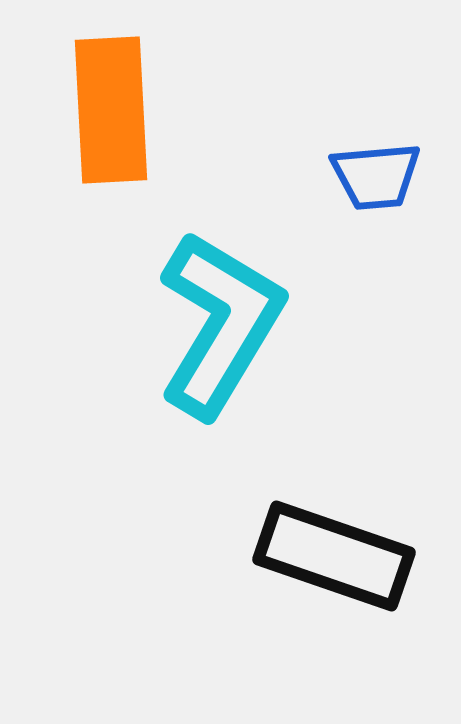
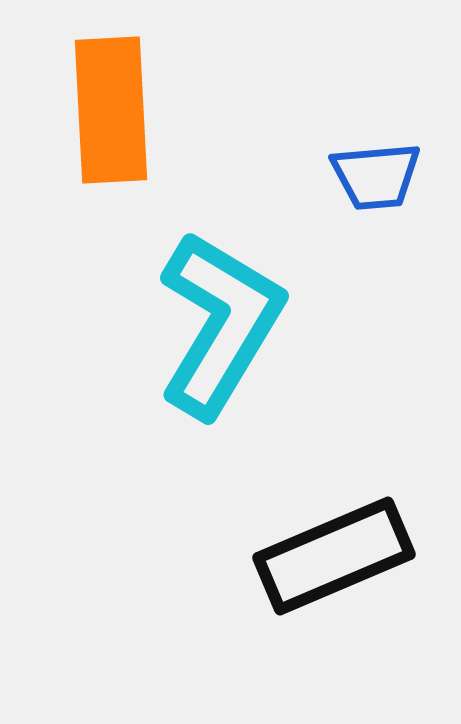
black rectangle: rotated 42 degrees counterclockwise
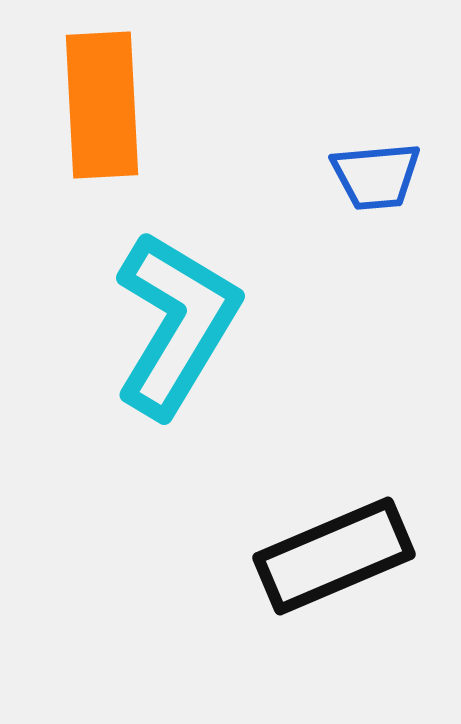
orange rectangle: moved 9 px left, 5 px up
cyan L-shape: moved 44 px left
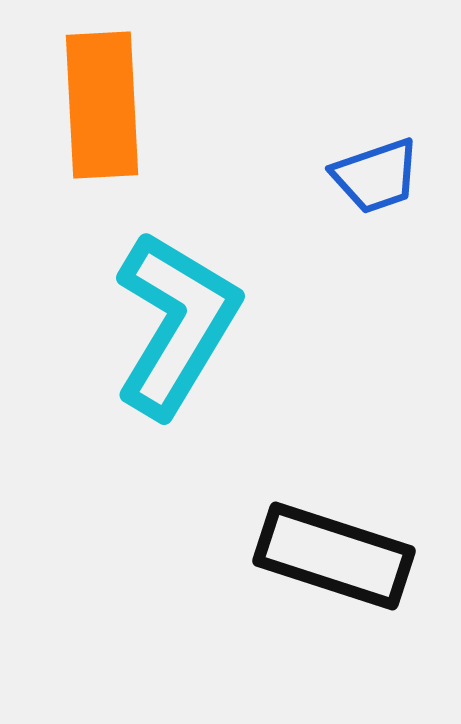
blue trapezoid: rotated 14 degrees counterclockwise
black rectangle: rotated 41 degrees clockwise
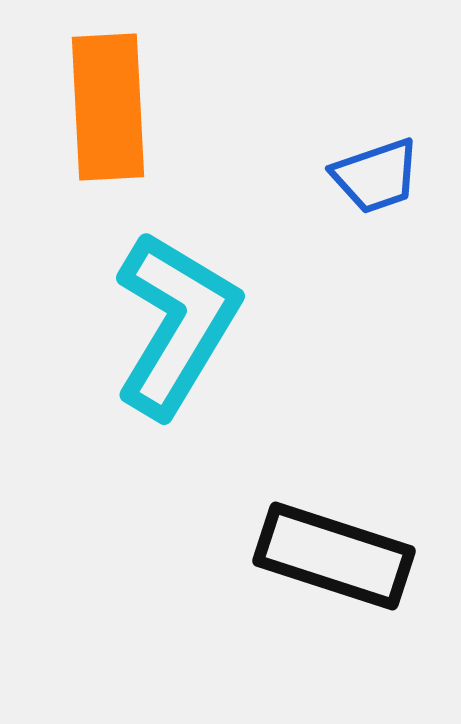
orange rectangle: moved 6 px right, 2 px down
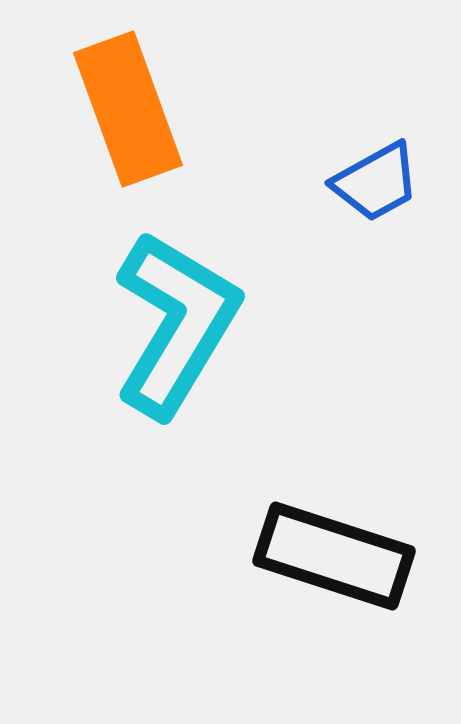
orange rectangle: moved 20 px right, 2 px down; rotated 17 degrees counterclockwise
blue trapezoid: moved 6 px down; rotated 10 degrees counterclockwise
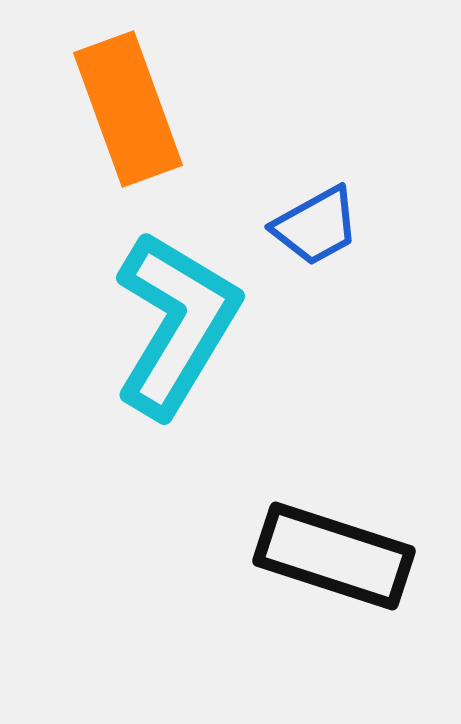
blue trapezoid: moved 60 px left, 44 px down
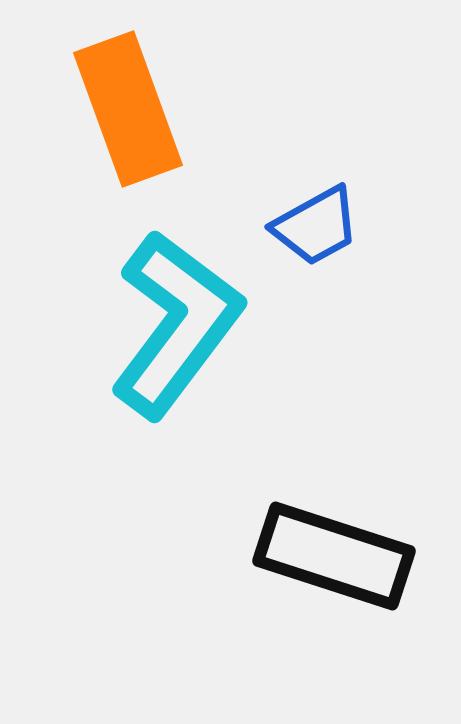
cyan L-shape: rotated 6 degrees clockwise
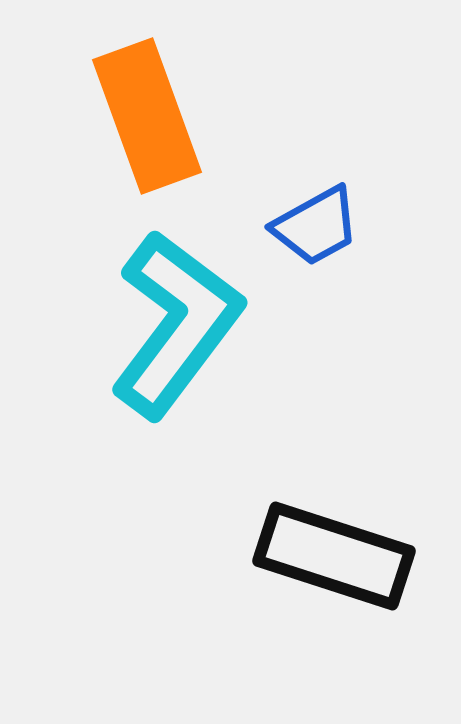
orange rectangle: moved 19 px right, 7 px down
